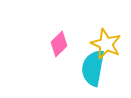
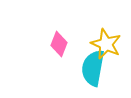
pink diamond: rotated 25 degrees counterclockwise
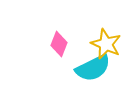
cyan semicircle: rotated 126 degrees counterclockwise
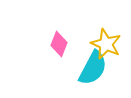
cyan semicircle: rotated 36 degrees counterclockwise
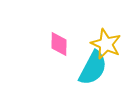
pink diamond: rotated 20 degrees counterclockwise
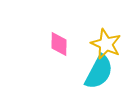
cyan semicircle: moved 6 px right, 4 px down
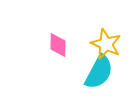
pink diamond: moved 1 px left, 1 px down
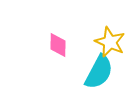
yellow star: moved 4 px right, 2 px up
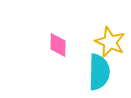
cyan semicircle: rotated 27 degrees counterclockwise
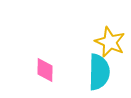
pink diamond: moved 13 px left, 25 px down
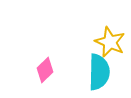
pink diamond: rotated 45 degrees clockwise
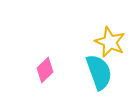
cyan semicircle: rotated 21 degrees counterclockwise
